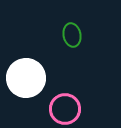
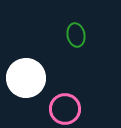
green ellipse: moved 4 px right
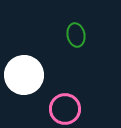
white circle: moved 2 px left, 3 px up
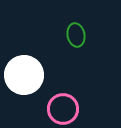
pink circle: moved 2 px left
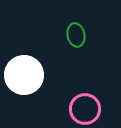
pink circle: moved 22 px right
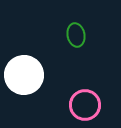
pink circle: moved 4 px up
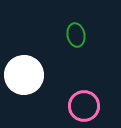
pink circle: moved 1 px left, 1 px down
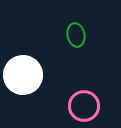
white circle: moved 1 px left
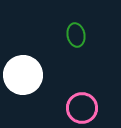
pink circle: moved 2 px left, 2 px down
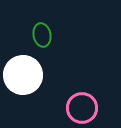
green ellipse: moved 34 px left
